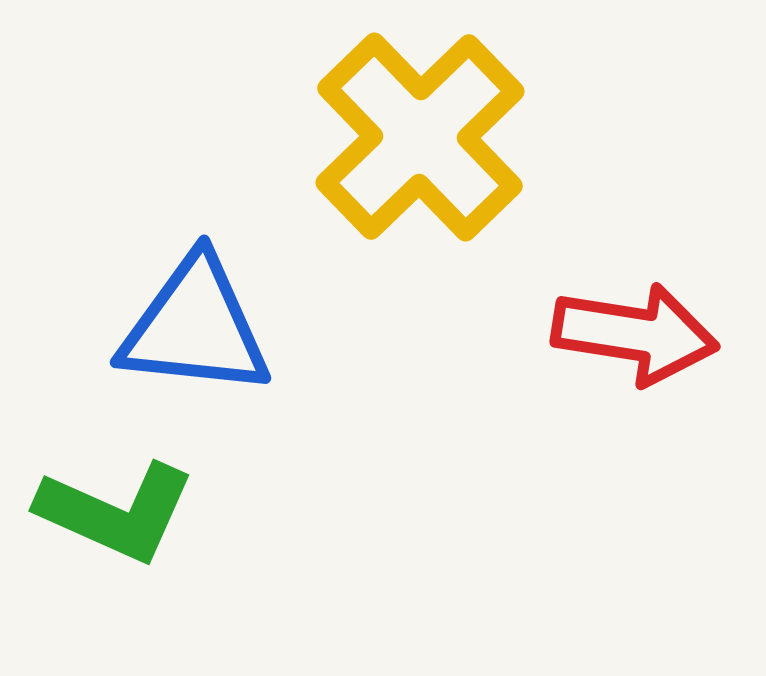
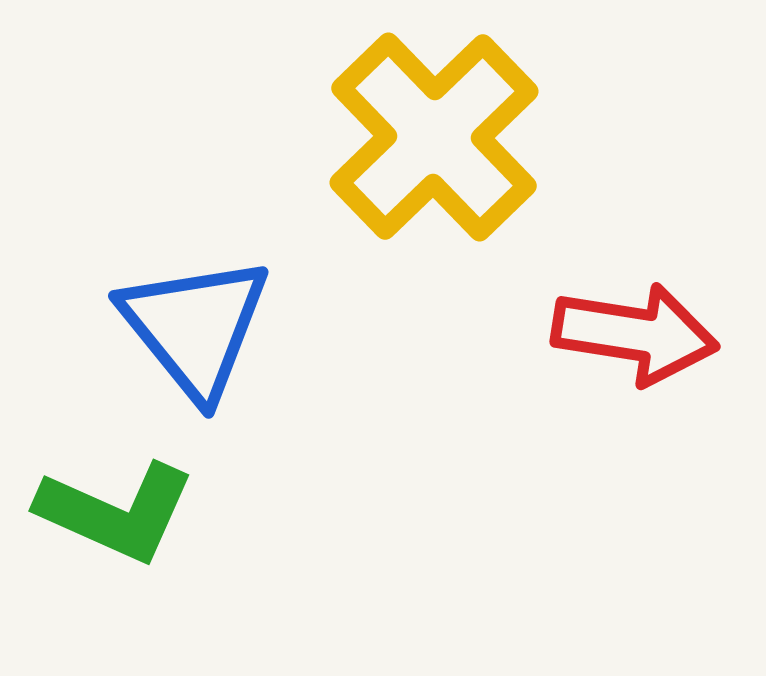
yellow cross: moved 14 px right
blue triangle: rotated 45 degrees clockwise
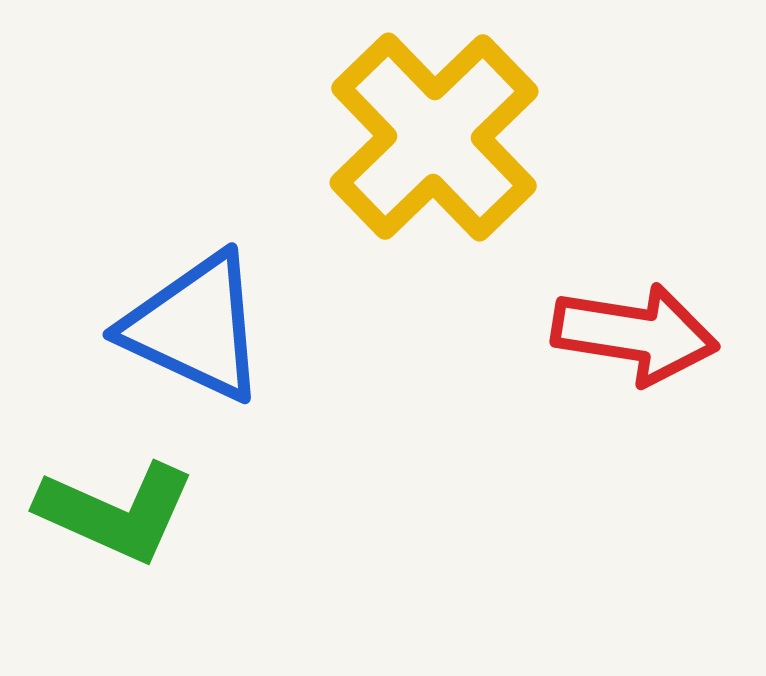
blue triangle: rotated 26 degrees counterclockwise
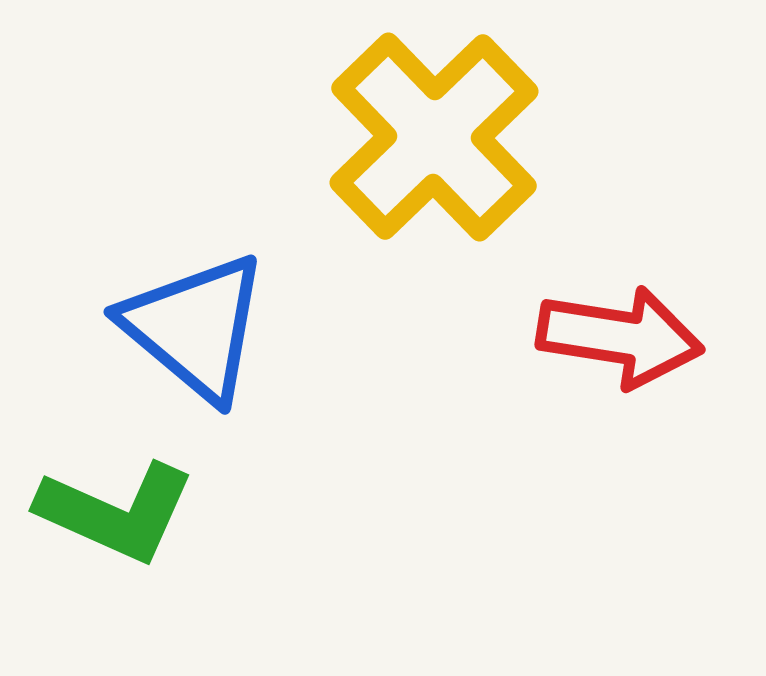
blue triangle: rotated 15 degrees clockwise
red arrow: moved 15 px left, 3 px down
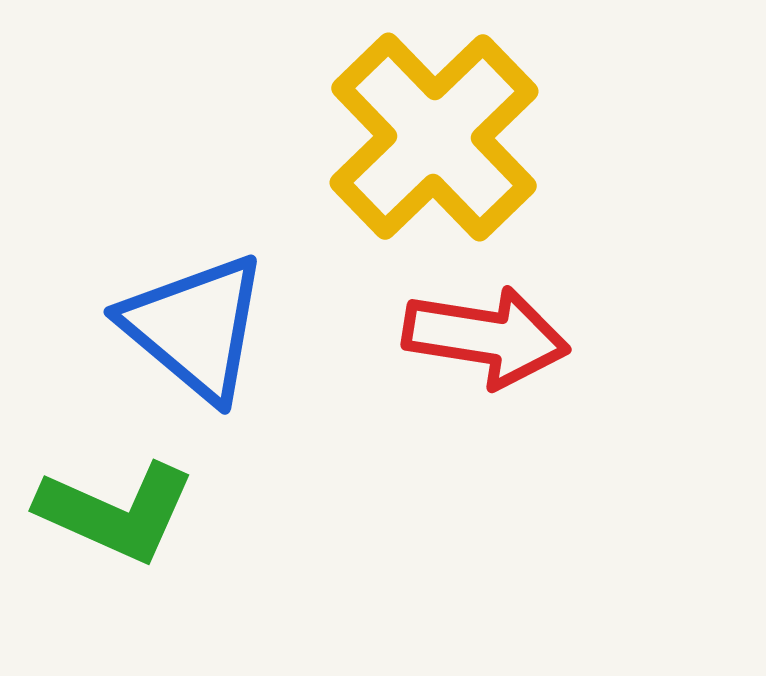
red arrow: moved 134 px left
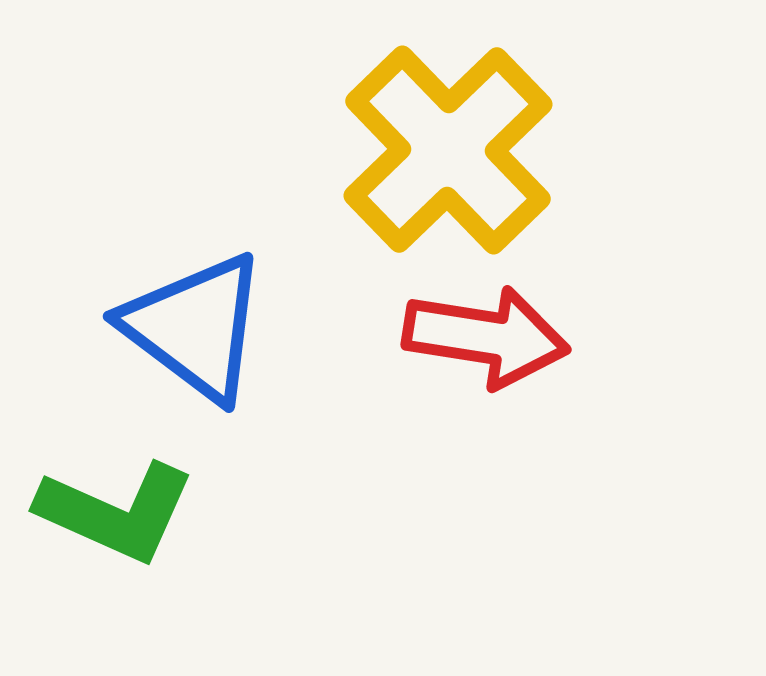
yellow cross: moved 14 px right, 13 px down
blue triangle: rotated 3 degrees counterclockwise
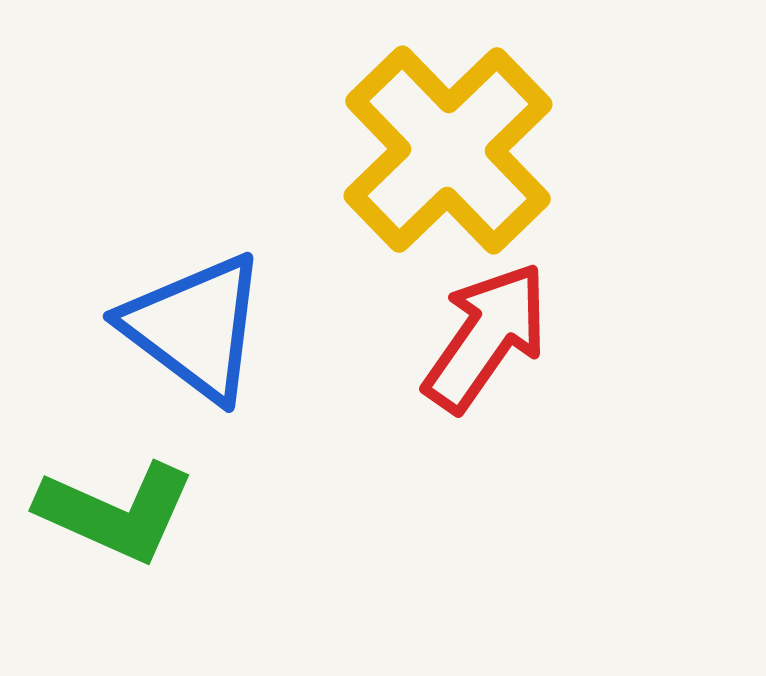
red arrow: rotated 64 degrees counterclockwise
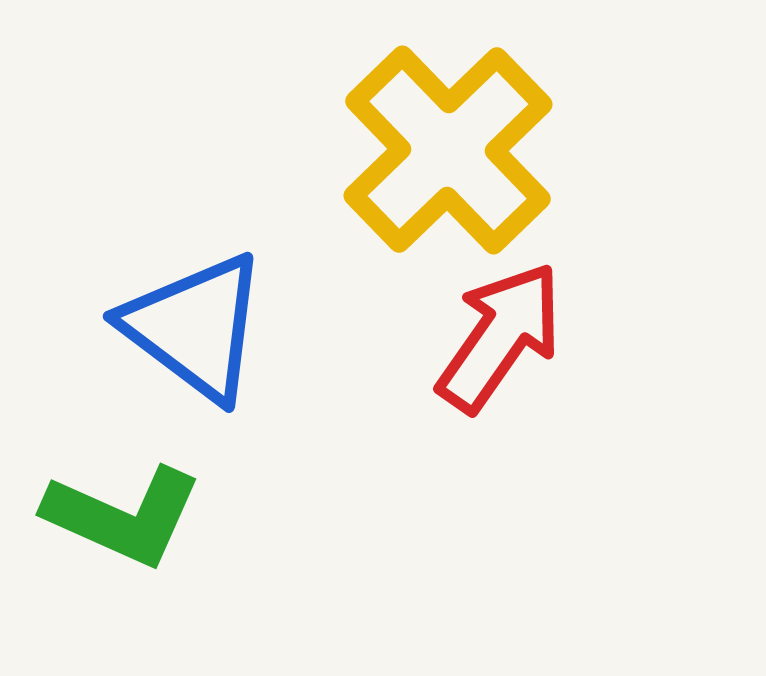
red arrow: moved 14 px right
green L-shape: moved 7 px right, 4 px down
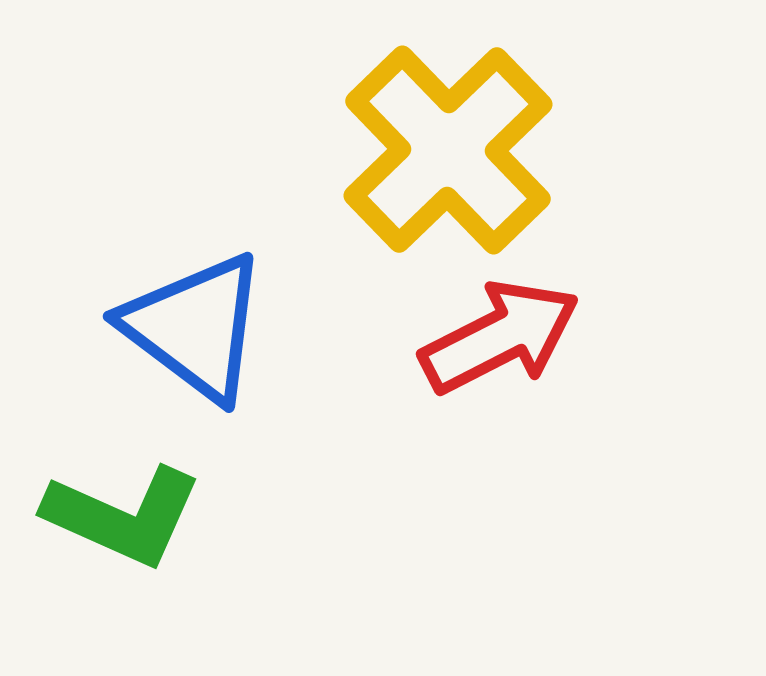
red arrow: rotated 28 degrees clockwise
